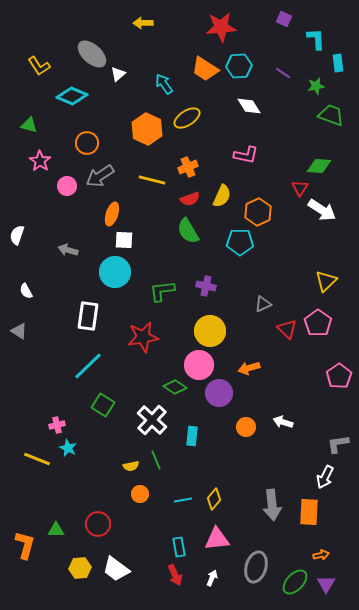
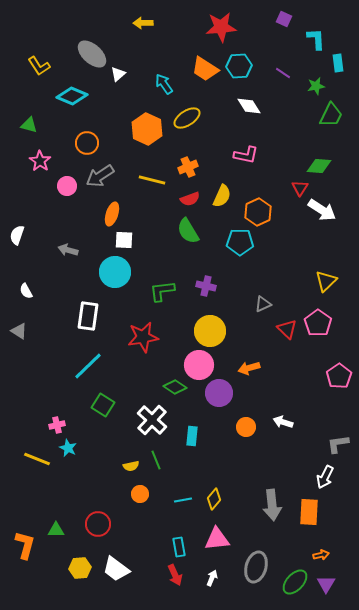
green trapezoid at (331, 115): rotated 96 degrees clockwise
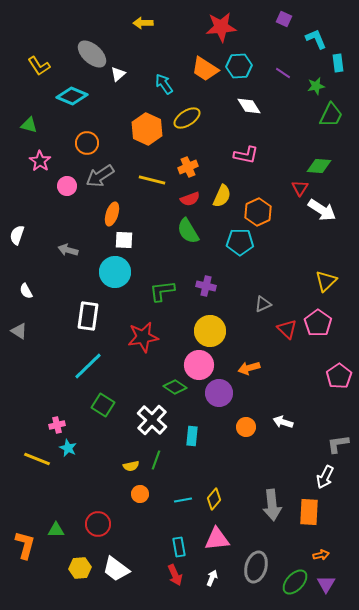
cyan L-shape at (316, 39): rotated 20 degrees counterclockwise
green line at (156, 460): rotated 42 degrees clockwise
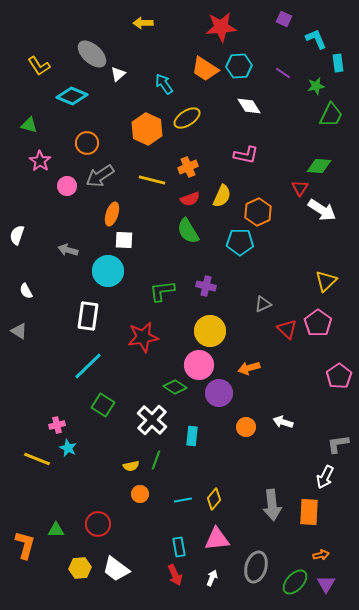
cyan circle at (115, 272): moved 7 px left, 1 px up
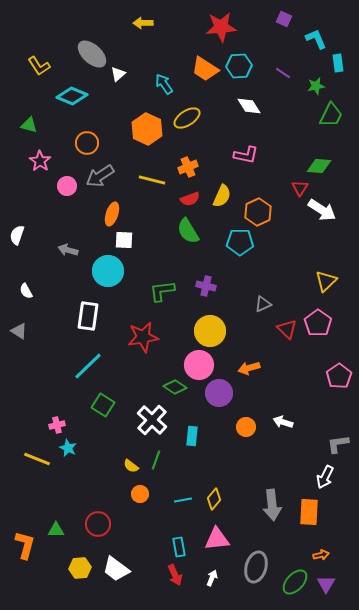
yellow semicircle at (131, 466): rotated 49 degrees clockwise
